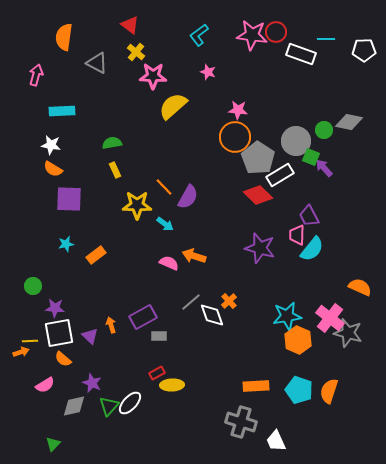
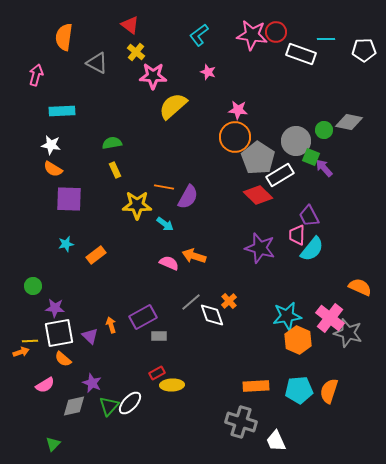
orange line at (164, 187): rotated 36 degrees counterclockwise
cyan pentagon at (299, 390): rotated 24 degrees counterclockwise
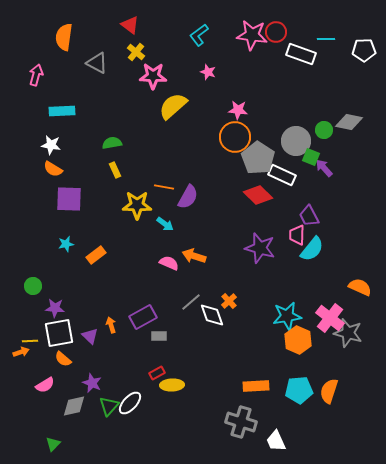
white rectangle at (280, 175): moved 2 px right; rotated 56 degrees clockwise
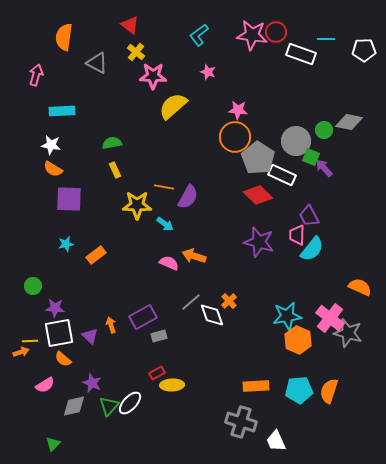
purple star at (260, 248): moved 1 px left, 6 px up
gray rectangle at (159, 336): rotated 14 degrees counterclockwise
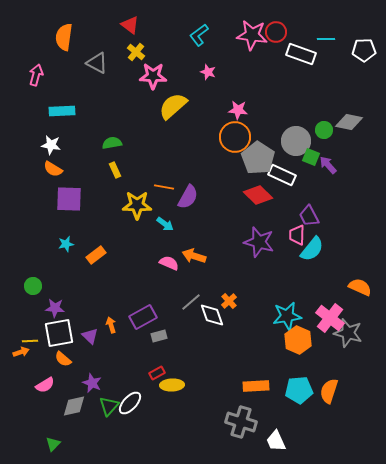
purple arrow at (324, 168): moved 4 px right, 3 px up
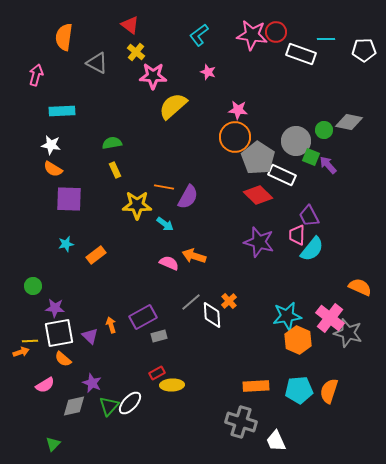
white diamond at (212, 315): rotated 16 degrees clockwise
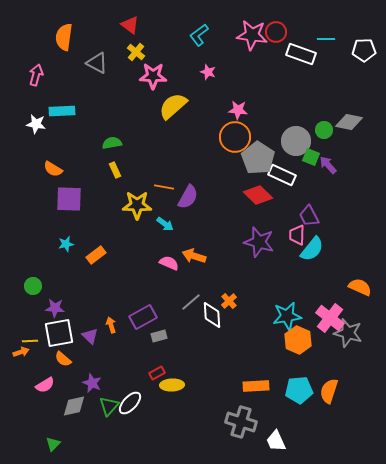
white star at (51, 145): moved 15 px left, 21 px up
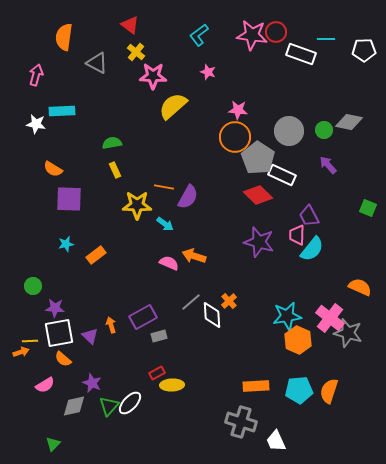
gray circle at (296, 141): moved 7 px left, 10 px up
green square at (311, 157): moved 57 px right, 51 px down
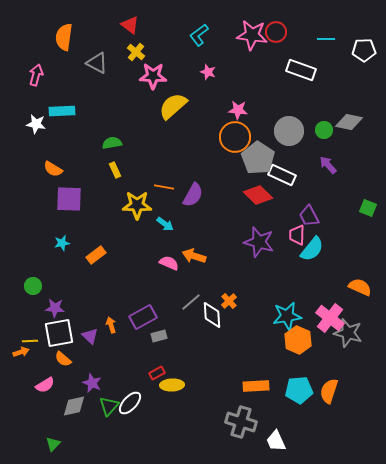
white rectangle at (301, 54): moved 16 px down
purple semicircle at (188, 197): moved 5 px right, 2 px up
cyan star at (66, 244): moved 4 px left, 1 px up
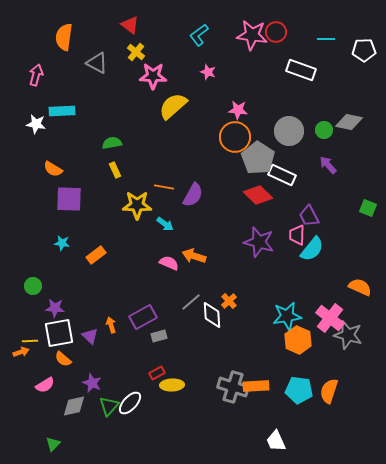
cyan star at (62, 243): rotated 21 degrees clockwise
gray star at (348, 333): moved 2 px down
cyan pentagon at (299, 390): rotated 12 degrees clockwise
gray cross at (241, 422): moved 8 px left, 35 px up
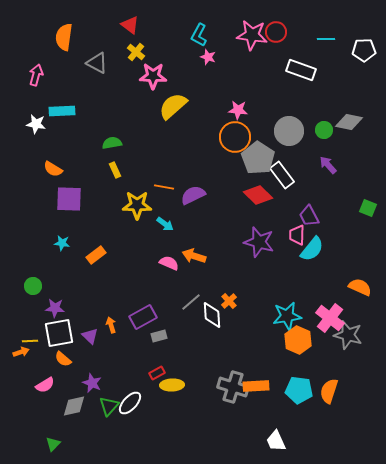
cyan L-shape at (199, 35): rotated 25 degrees counterclockwise
pink star at (208, 72): moved 15 px up
white rectangle at (282, 175): rotated 28 degrees clockwise
purple semicircle at (193, 195): rotated 145 degrees counterclockwise
